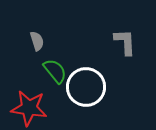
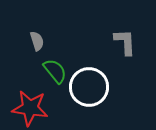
white circle: moved 3 px right
red star: moved 1 px right
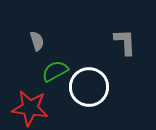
green semicircle: rotated 80 degrees counterclockwise
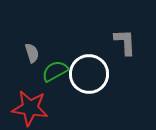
gray semicircle: moved 5 px left, 12 px down
white circle: moved 13 px up
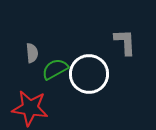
gray semicircle: rotated 12 degrees clockwise
green semicircle: moved 2 px up
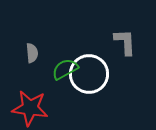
green semicircle: moved 10 px right
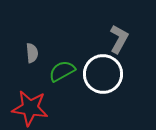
gray L-shape: moved 6 px left, 3 px up; rotated 32 degrees clockwise
green semicircle: moved 3 px left, 2 px down
white circle: moved 14 px right
